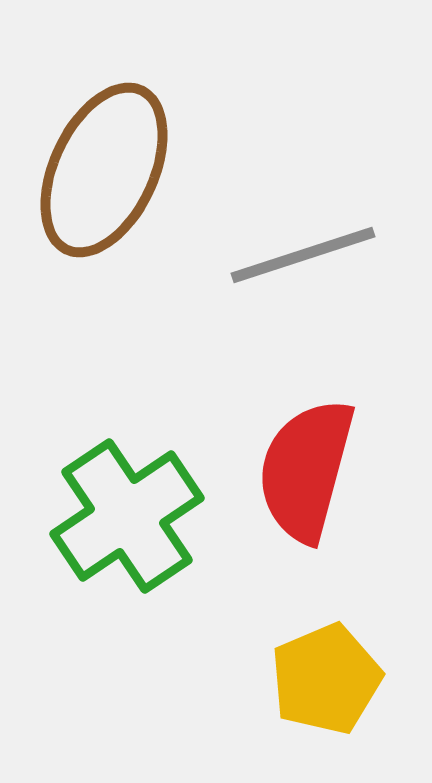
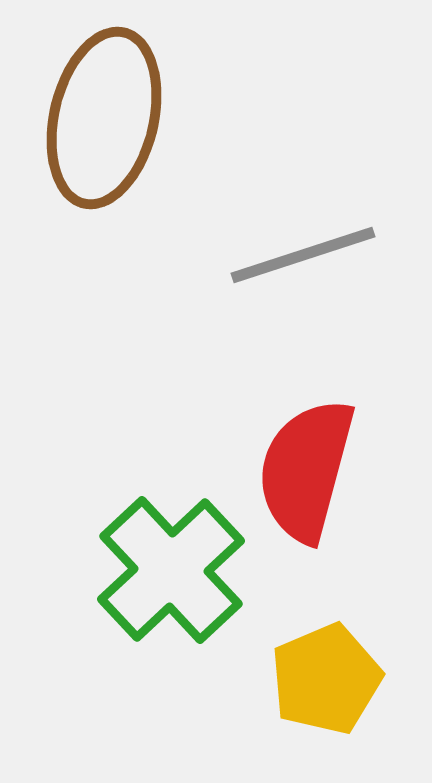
brown ellipse: moved 52 px up; rotated 12 degrees counterclockwise
green cross: moved 44 px right, 54 px down; rotated 9 degrees counterclockwise
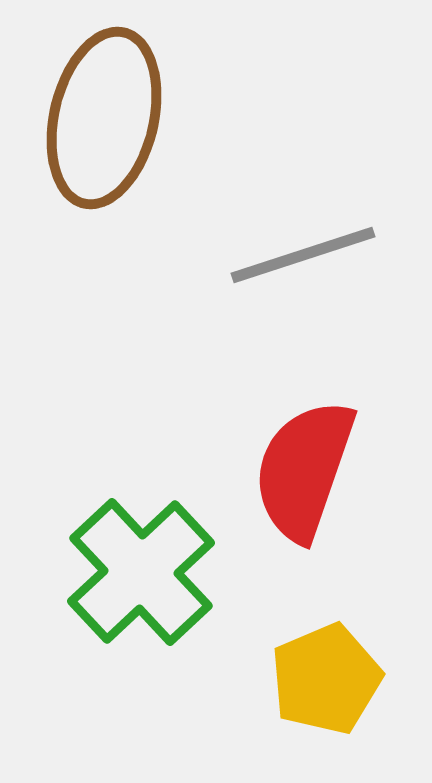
red semicircle: moved 2 px left; rotated 4 degrees clockwise
green cross: moved 30 px left, 2 px down
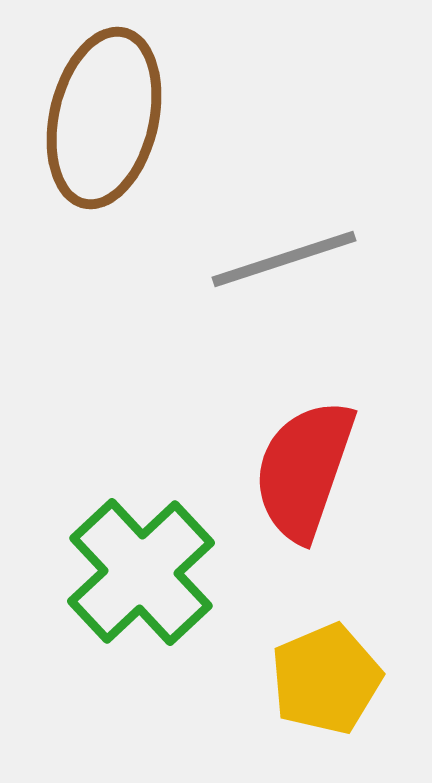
gray line: moved 19 px left, 4 px down
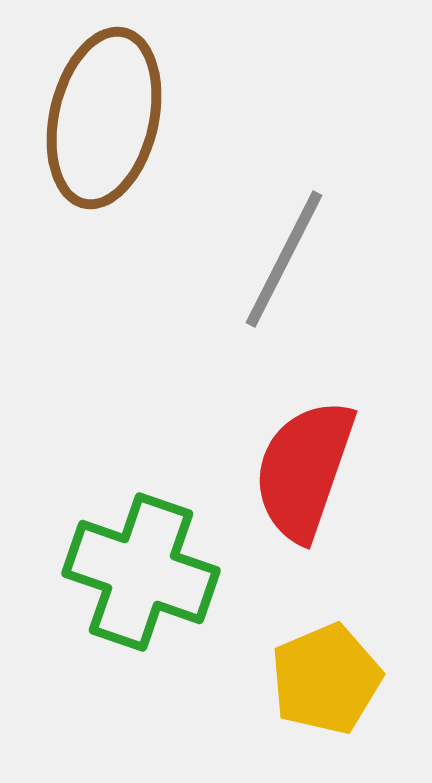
gray line: rotated 45 degrees counterclockwise
green cross: rotated 28 degrees counterclockwise
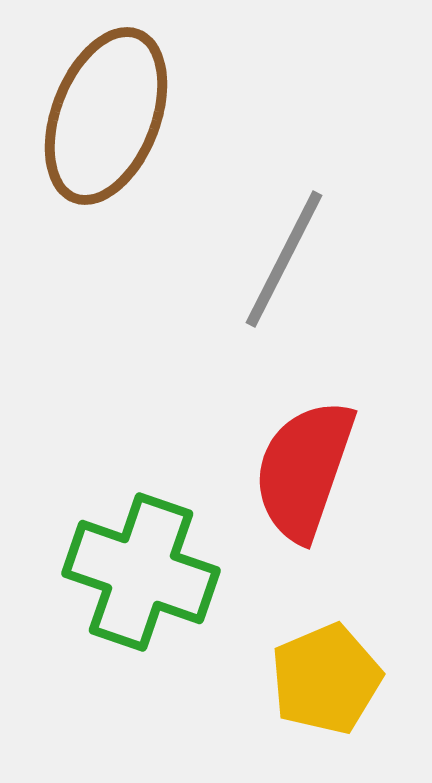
brown ellipse: moved 2 px right, 2 px up; rotated 8 degrees clockwise
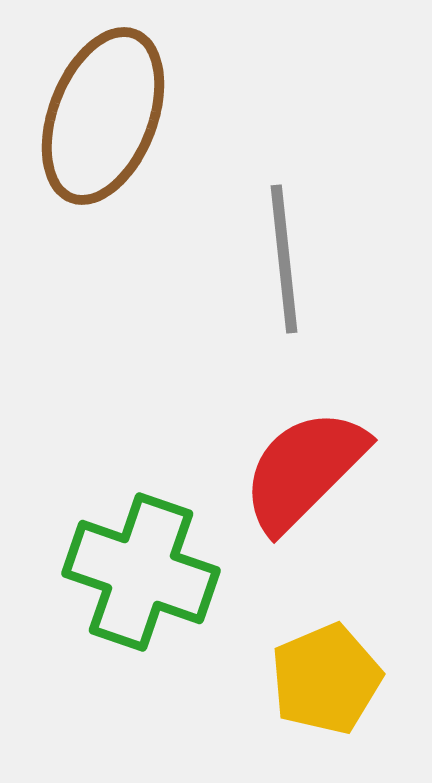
brown ellipse: moved 3 px left
gray line: rotated 33 degrees counterclockwise
red semicircle: rotated 26 degrees clockwise
